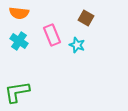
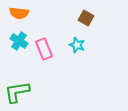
pink rectangle: moved 8 px left, 14 px down
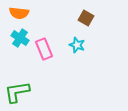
cyan cross: moved 1 px right, 3 px up
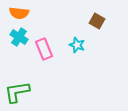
brown square: moved 11 px right, 3 px down
cyan cross: moved 1 px left, 1 px up
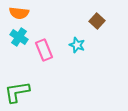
brown square: rotated 14 degrees clockwise
pink rectangle: moved 1 px down
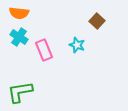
green L-shape: moved 3 px right
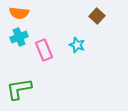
brown square: moved 5 px up
cyan cross: rotated 36 degrees clockwise
green L-shape: moved 1 px left, 3 px up
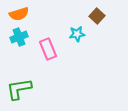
orange semicircle: moved 1 px down; rotated 24 degrees counterclockwise
cyan star: moved 11 px up; rotated 28 degrees counterclockwise
pink rectangle: moved 4 px right, 1 px up
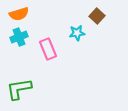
cyan star: moved 1 px up
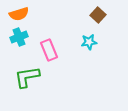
brown square: moved 1 px right, 1 px up
cyan star: moved 12 px right, 9 px down
pink rectangle: moved 1 px right, 1 px down
green L-shape: moved 8 px right, 12 px up
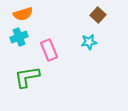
orange semicircle: moved 4 px right
